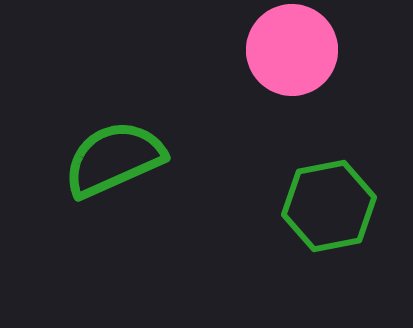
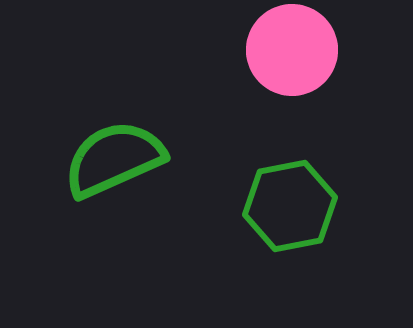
green hexagon: moved 39 px left
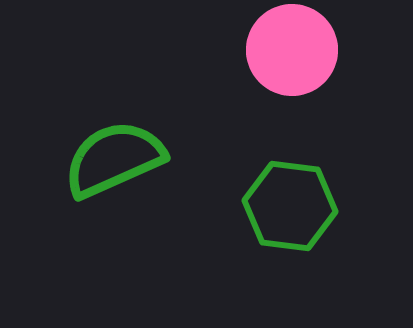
green hexagon: rotated 18 degrees clockwise
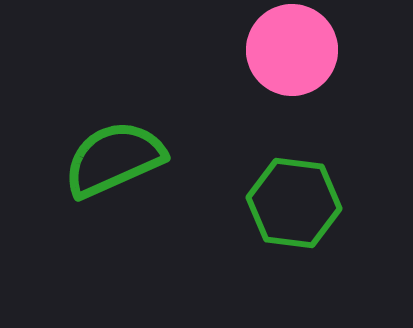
green hexagon: moved 4 px right, 3 px up
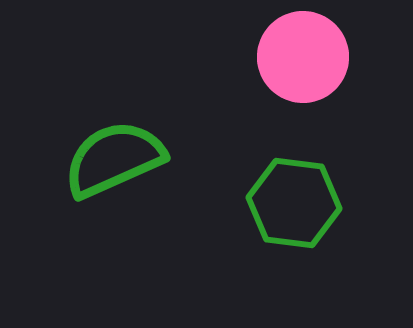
pink circle: moved 11 px right, 7 px down
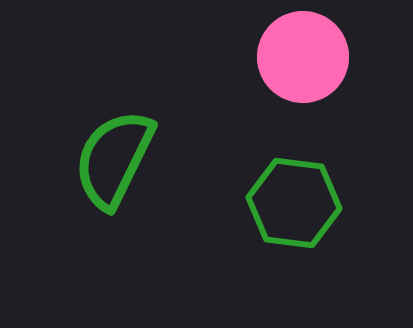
green semicircle: rotated 40 degrees counterclockwise
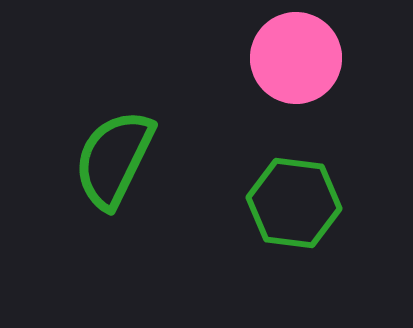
pink circle: moved 7 px left, 1 px down
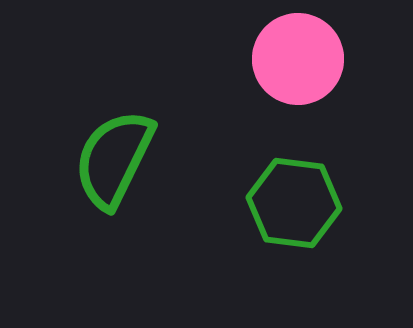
pink circle: moved 2 px right, 1 px down
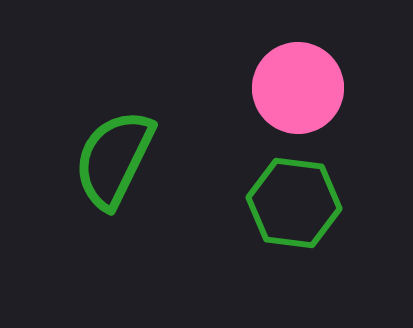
pink circle: moved 29 px down
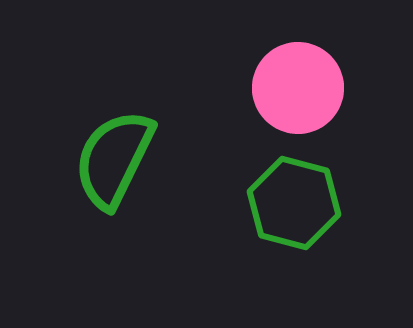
green hexagon: rotated 8 degrees clockwise
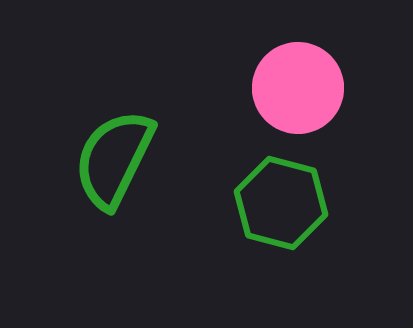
green hexagon: moved 13 px left
